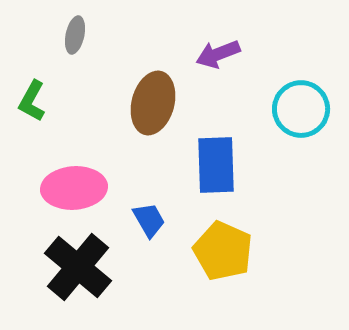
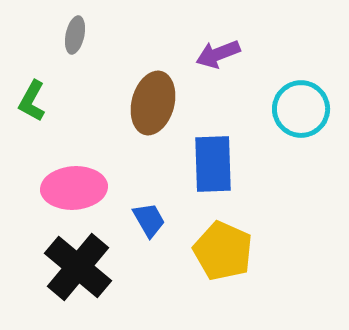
blue rectangle: moved 3 px left, 1 px up
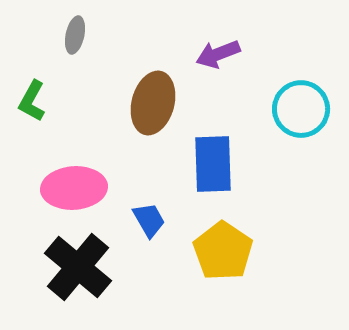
yellow pentagon: rotated 10 degrees clockwise
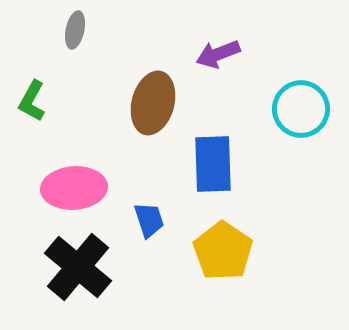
gray ellipse: moved 5 px up
blue trapezoid: rotated 12 degrees clockwise
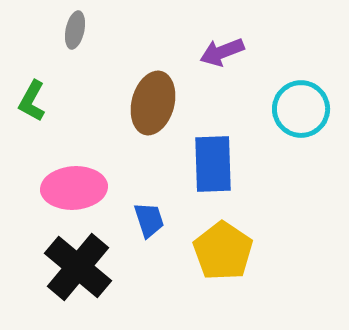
purple arrow: moved 4 px right, 2 px up
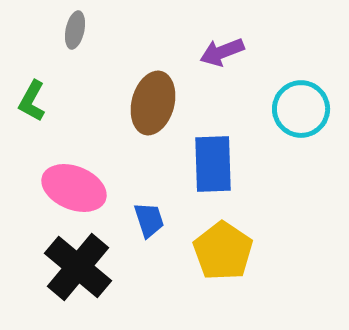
pink ellipse: rotated 26 degrees clockwise
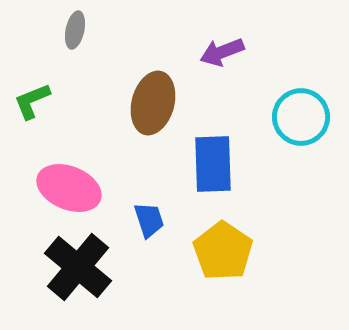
green L-shape: rotated 39 degrees clockwise
cyan circle: moved 8 px down
pink ellipse: moved 5 px left
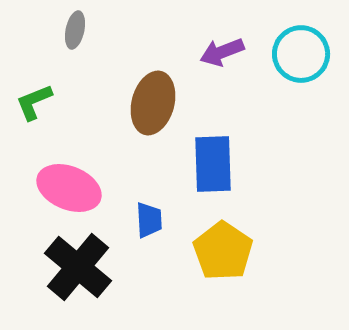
green L-shape: moved 2 px right, 1 px down
cyan circle: moved 63 px up
blue trapezoid: rotated 15 degrees clockwise
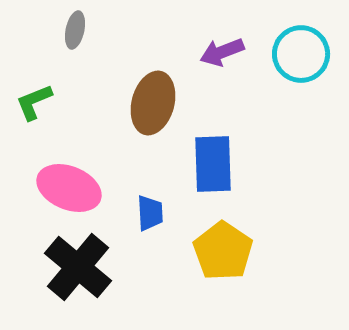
blue trapezoid: moved 1 px right, 7 px up
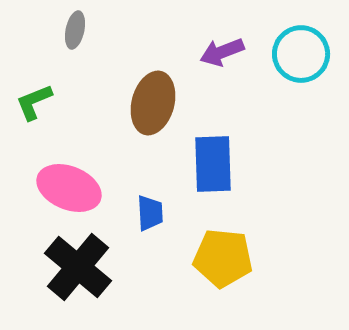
yellow pentagon: moved 7 px down; rotated 28 degrees counterclockwise
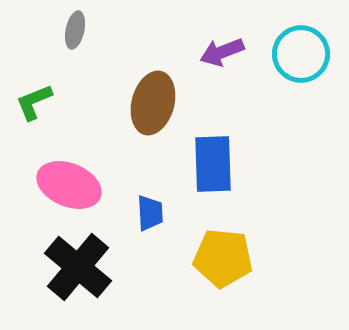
pink ellipse: moved 3 px up
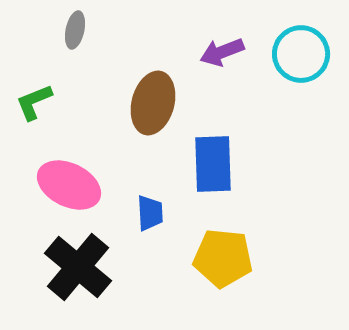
pink ellipse: rotated 4 degrees clockwise
